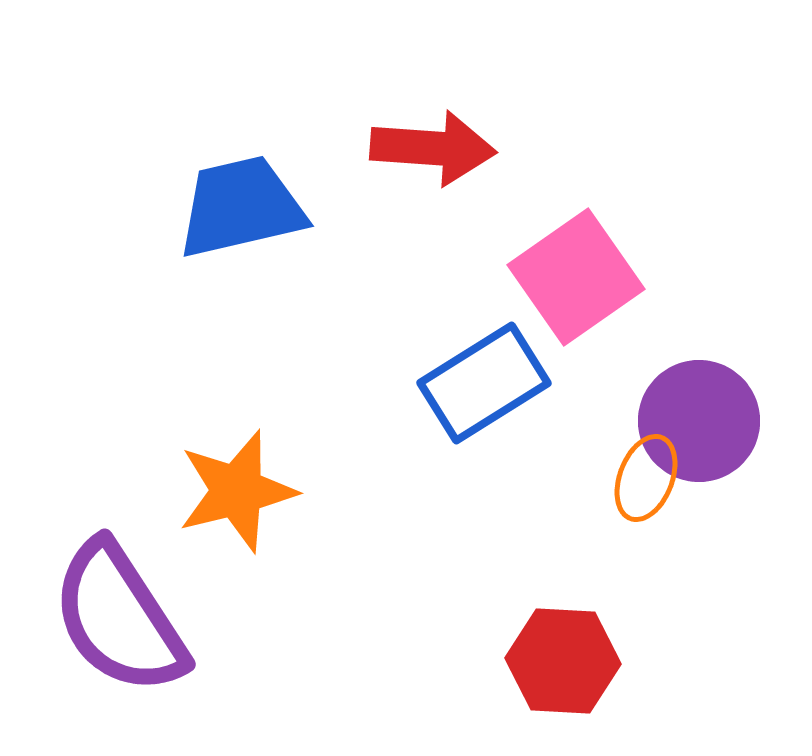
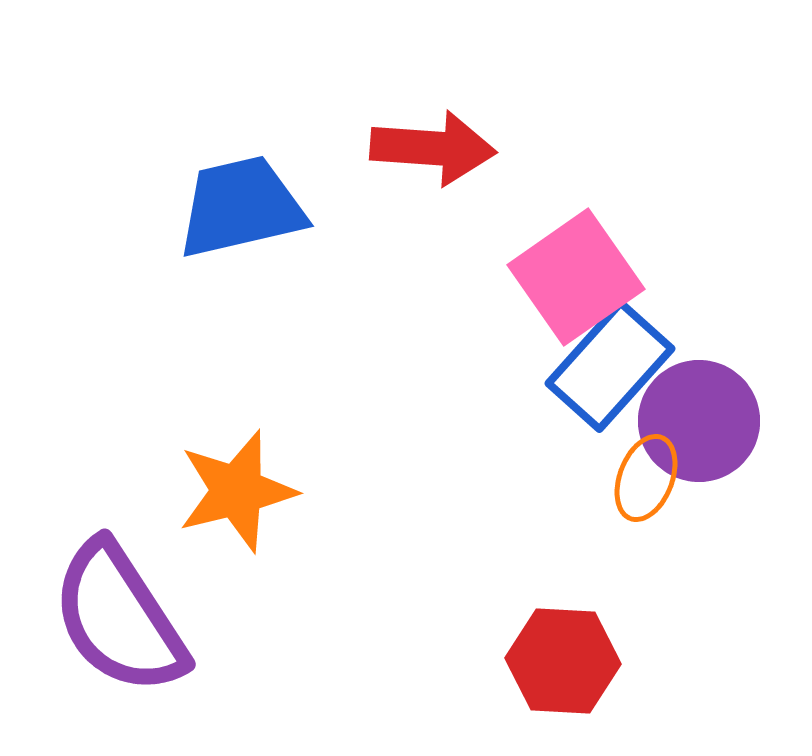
blue rectangle: moved 126 px right, 17 px up; rotated 16 degrees counterclockwise
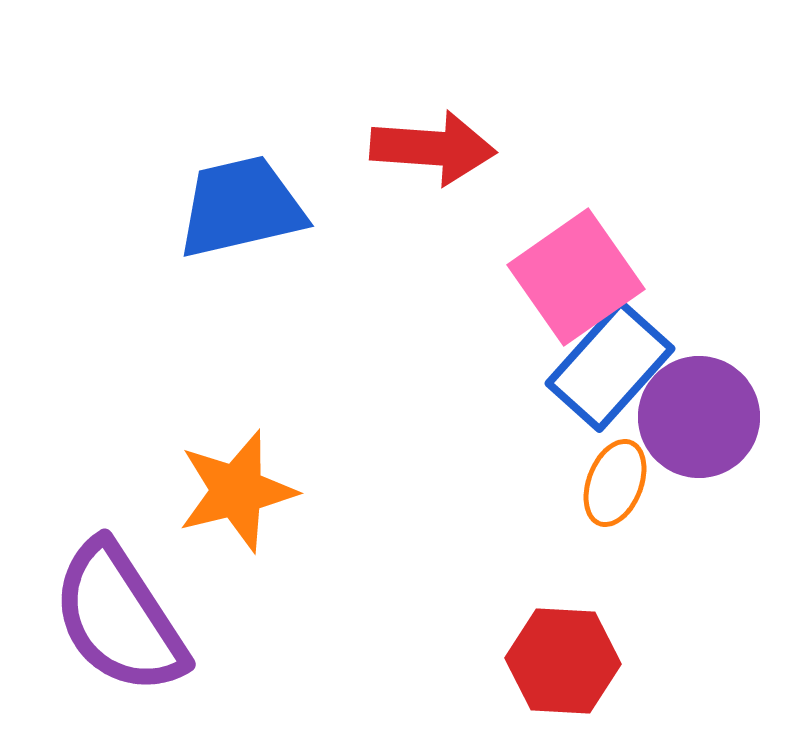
purple circle: moved 4 px up
orange ellipse: moved 31 px left, 5 px down
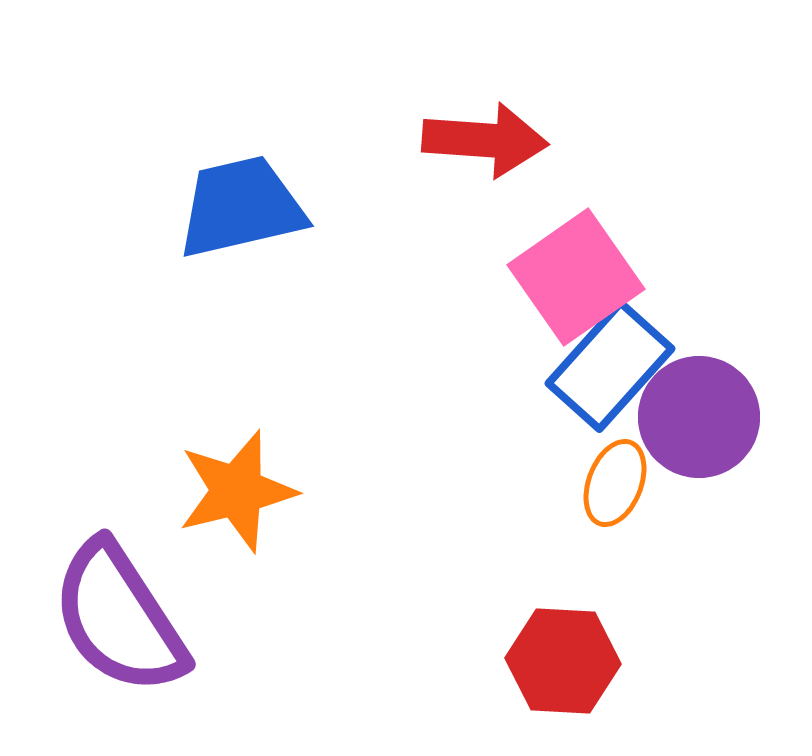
red arrow: moved 52 px right, 8 px up
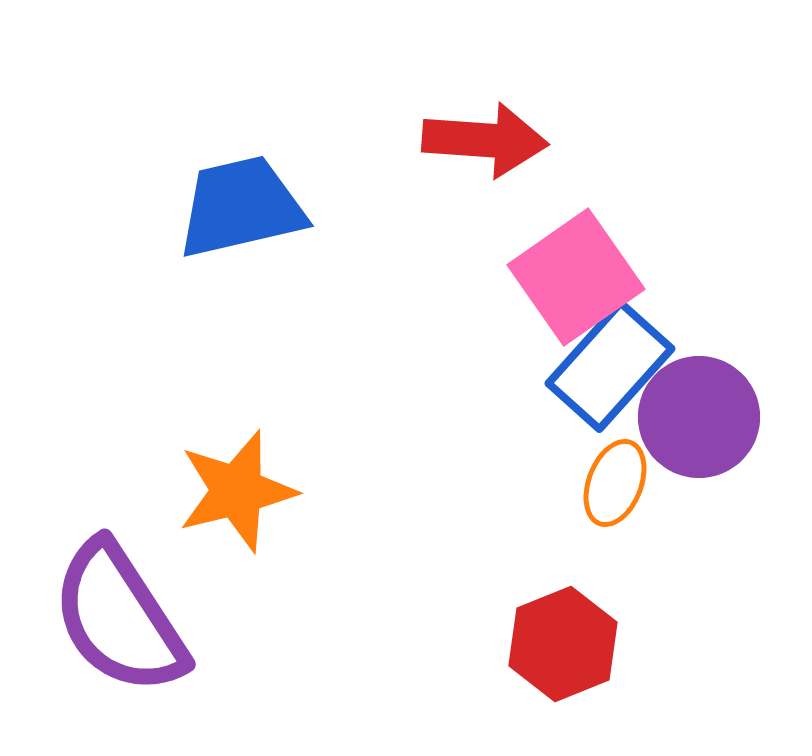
red hexagon: moved 17 px up; rotated 25 degrees counterclockwise
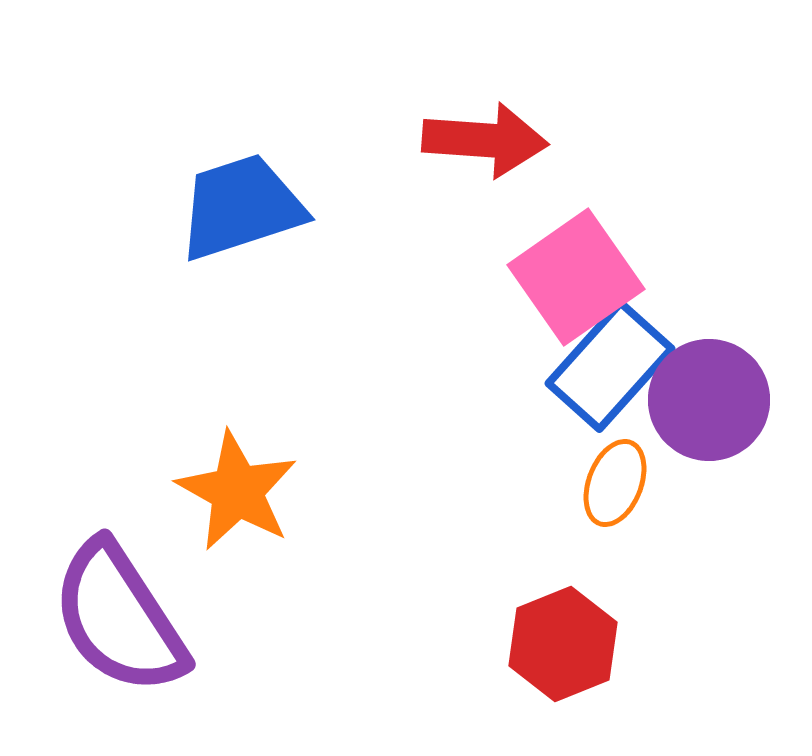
blue trapezoid: rotated 5 degrees counterclockwise
purple circle: moved 10 px right, 17 px up
orange star: rotated 29 degrees counterclockwise
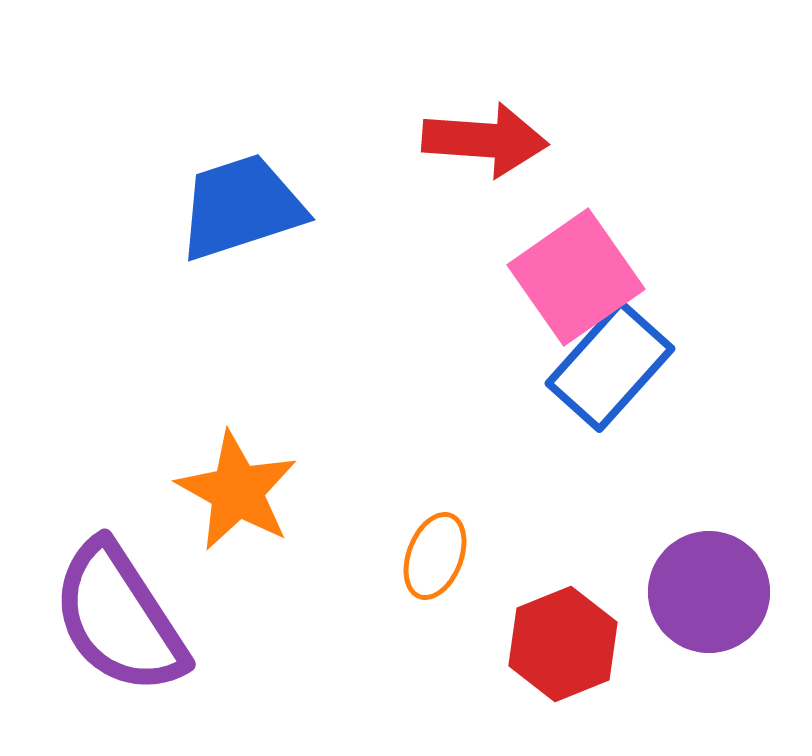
purple circle: moved 192 px down
orange ellipse: moved 180 px left, 73 px down
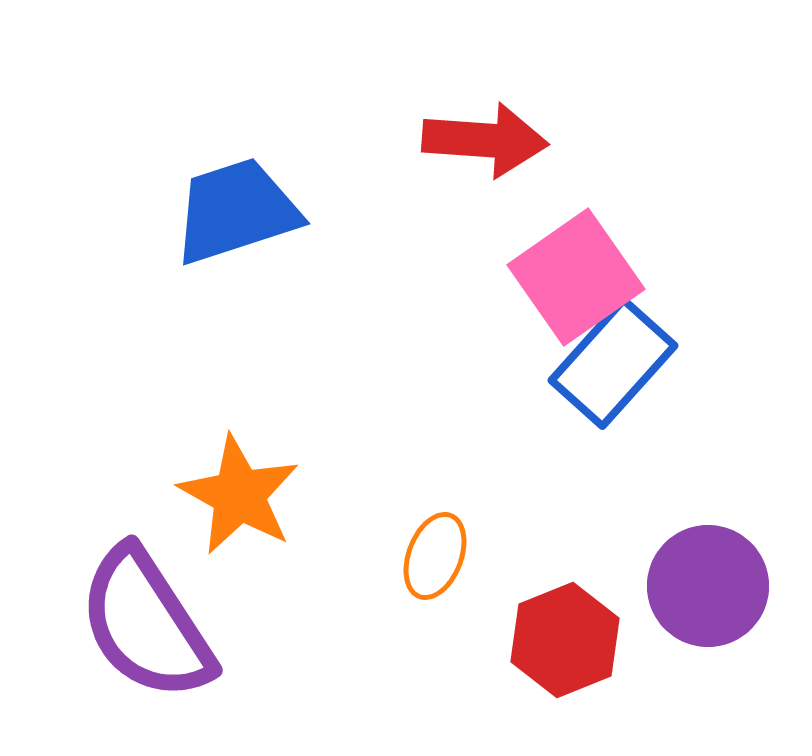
blue trapezoid: moved 5 px left, 4 px down
blue rectangle: moved 3 px right, 3 px up
orange star: moved 2 px right, 4 px down
purple circle: moved 1 px left, 6 px up
purple semicircle: moved 27 px right, 6 px down
red hexagon: moved 2 px right, 4 px up
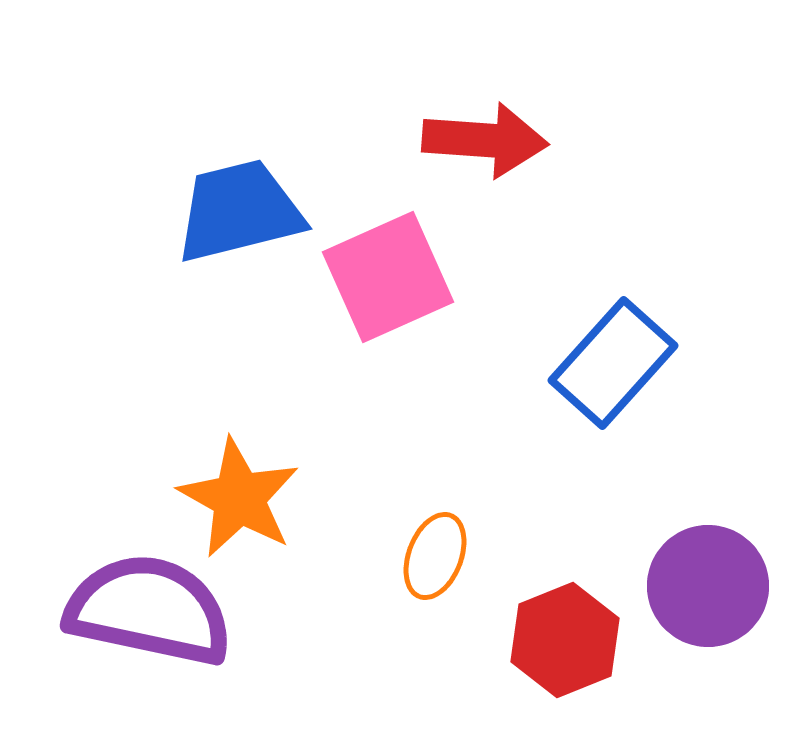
blue trapezoid: moved 3 px right; rotated 4 degrees clockwise
pink square: moved 188 px left; rotated 11 degrees clockwise
orange star: moved 3 px down
purple semicircle: moved 3 px right, 14 px up; rotated 135 degrees clockwise
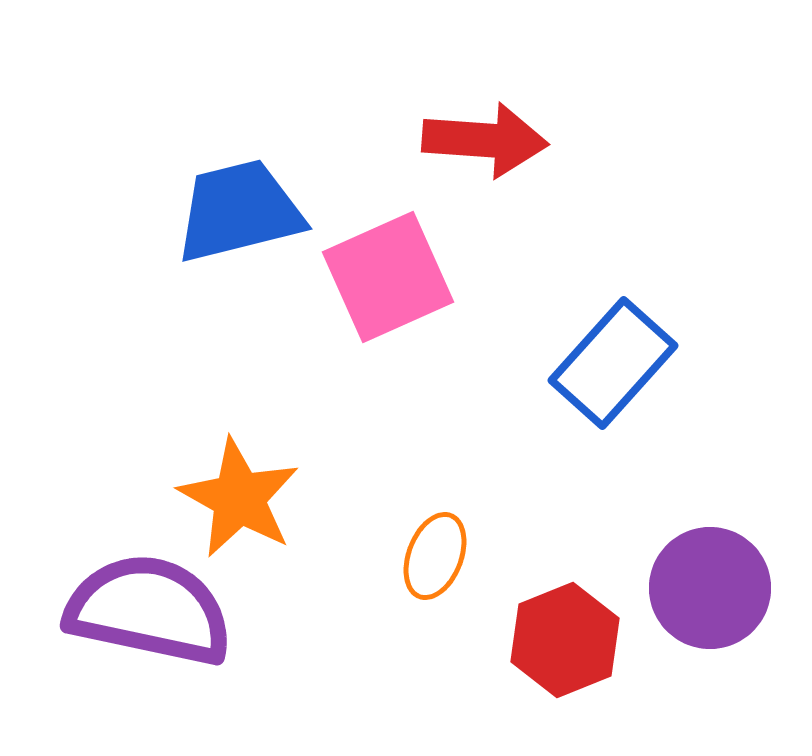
purple circle: moved 2 px right, 2 px down
